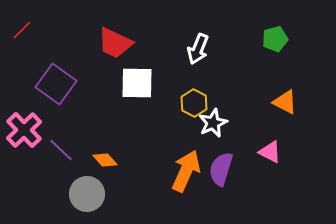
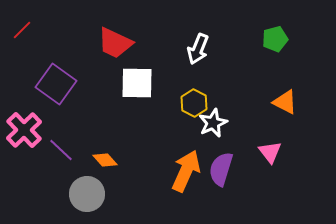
pink triangle: rotated 25 degrees clockwise
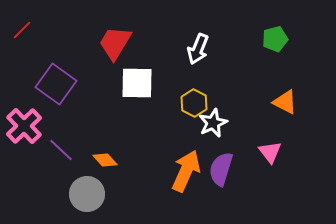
red trapezoid: rotated 96 degrees clockwise
pink cross: moved 4 px up
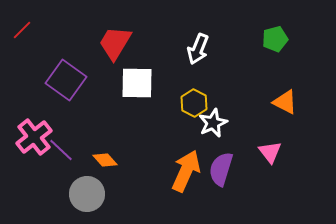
purple square: moved 10 px right, 4 px up
pink cross: moved 10 px right, 11 px down; rotated 6 degrees clockwise
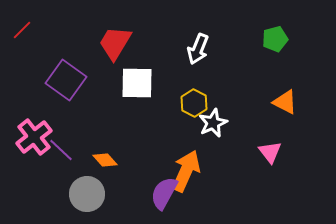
purple semicircle: moved 57 px left, 24 px down; rotated 12 degrees clockwise
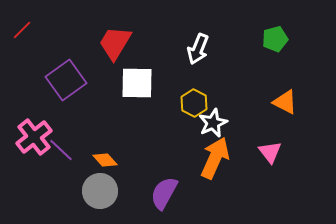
purple square: rotated 18 degrees clockwise
orange arrow: moved 29 px right, 13 px up
gray circle: moved 13 px right, 3 px up
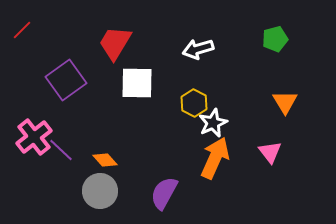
white arrow: rotated 52 degrees clockwise
orange triangle: rotated 32 degrees clockwise
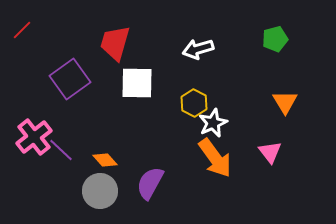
red trapezoid: rotated 15 degrees counterclockwise
purple square: moved 4 px right, 1 px up
orange arrow: rotated 120 degrees clockwise
purple semicircle: moved 14 px left, 10 px up
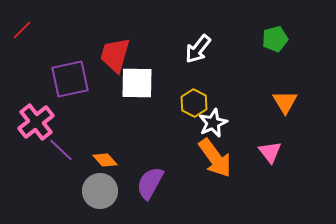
red trapezoid: moved 12 px down
white arrow: rotated 36 degrees counterclockwise
purple square: rotated 24 degrees clockwise
pink cross: moved 2 px right, 15 px up
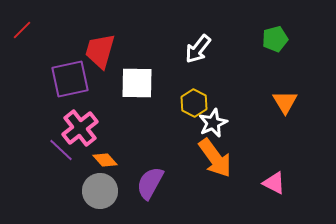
red trapezoid: moved 15 px left, 4 px up
pink cross: moved 44 px right, 6 px down
pink triangle: moved 4 px right, 31 px down; rotated 25 degrees counterclockwise
